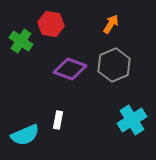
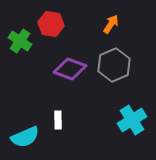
green cross: moved 1 px left
white rectangle: rotated 12 degrees counterclockwise
cyan semicircle: moved 2 px down
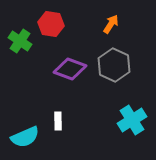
gray hexagon: rotated 12 degrees counterclockwise
white rectangle: moved 1 px down
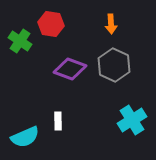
orange arrow: rotated 144 degrees clockwise
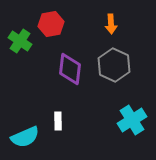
red hexagon: rotated 20 degrees counterclockwise
purple diamond: rotated 76 degrees clockwise
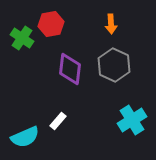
green cross: moved 2 px right, 3 px up
white rectangle: rotated 42 degrees clockwise
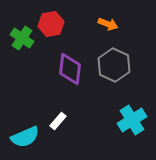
orange arrow: moved 3 px left; rotated 66 degrees counterclockwise
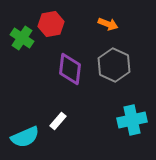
cyan cross: rotated 20 degrees clockwise
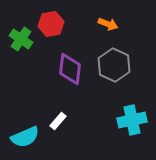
green cross: moved 1 px left, 1 px down
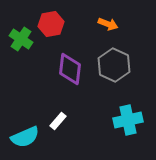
cyan cross: moved 4 px left
